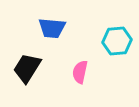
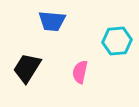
blue trapezoid: moved 7 px up
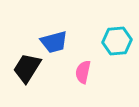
blue trapezoid: moved 2 px right, 21 px down; rotated 20 degrees counterclockwise
pink semicircle: moved 3 px right
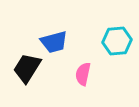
pink semicircle: moved 2 px down
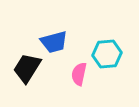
cyan hexagon: moved 10 px left, 13 px down
pink semicircle: moved 4 px left
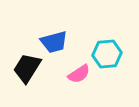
pink semicircle: rotated 135 degrees counterclockwise
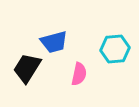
cyan hexagon: moved 8 px right, 5 px up
pink semicircle: rotated 45 degrees counterclockwise
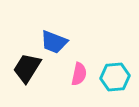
blue trapezoid: rotated 36 degrees clockwise
cyan hexagon: moved 28 px down
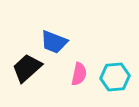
black trapezoid: rotated 16 degrees clockwise
